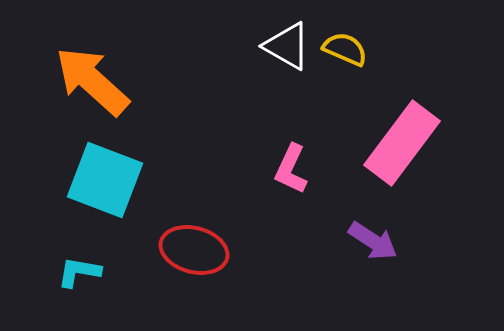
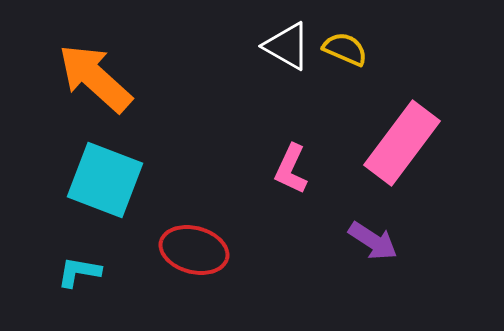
orange arrow: moved 3 px right, 3 px up
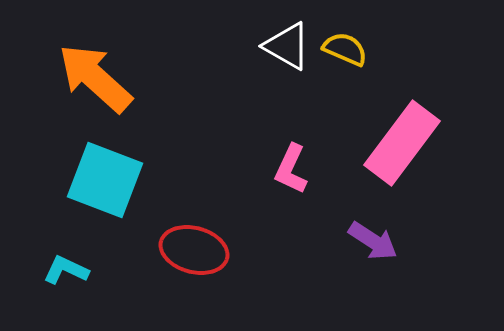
cyan L-shape: moved 13 px left, 2 px up; rotated 15 degrees clockwise
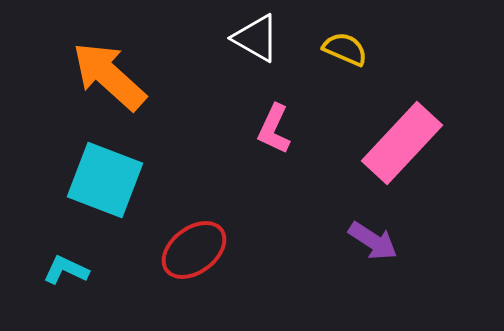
white triangle: moved 31 px left, 8 px up
orange arrow: moved 14 px right, 2 px up
pink rectangle: rotated 6 degrees clockwise
pink L-shape: moved 17 px left, 40 px up
red ellipse: rotated 52 degrees counterclockwise
